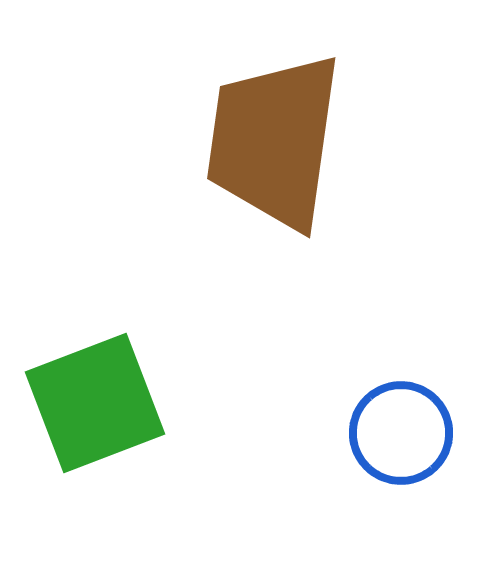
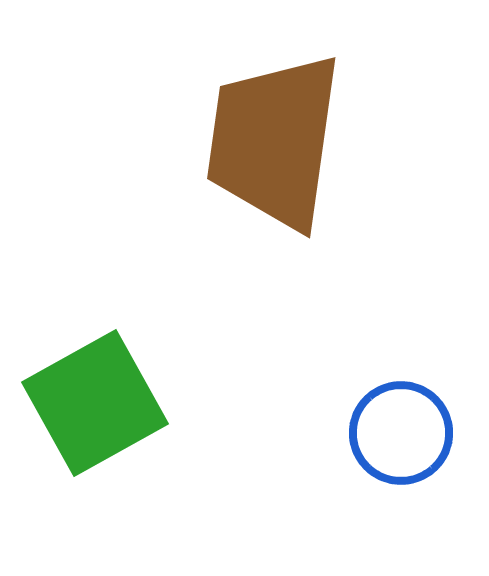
green square: rotated 8 degrees counterclockwise
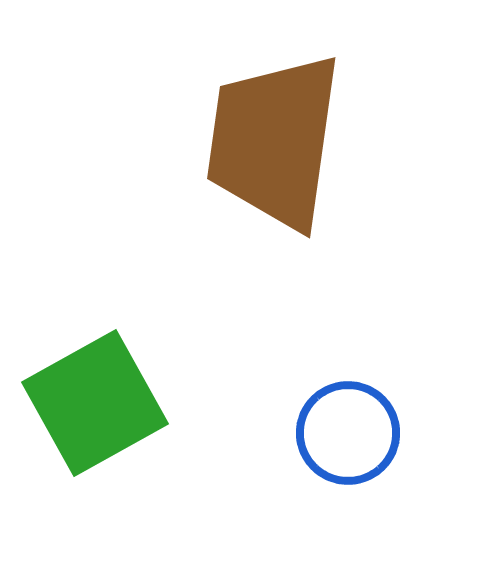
blue circle: moved 53 px left
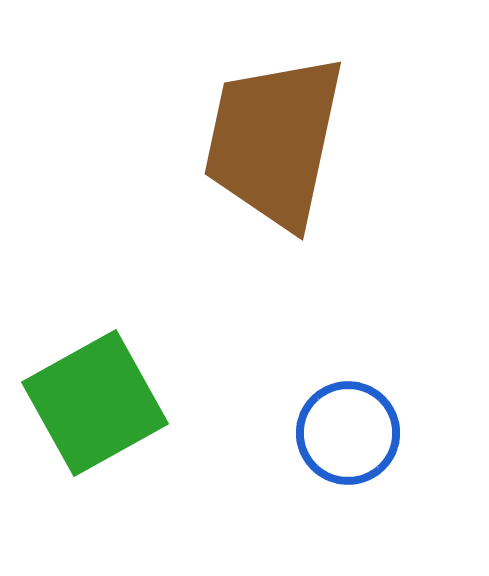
brown trapezoid: rotated 4 degrees clockwise
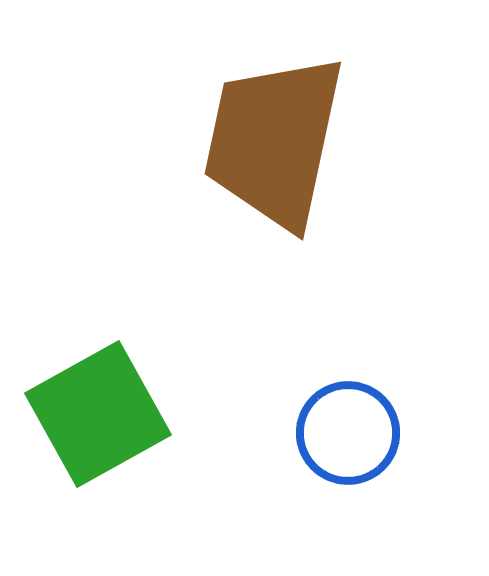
green square: moved 3 px right, 11 px down
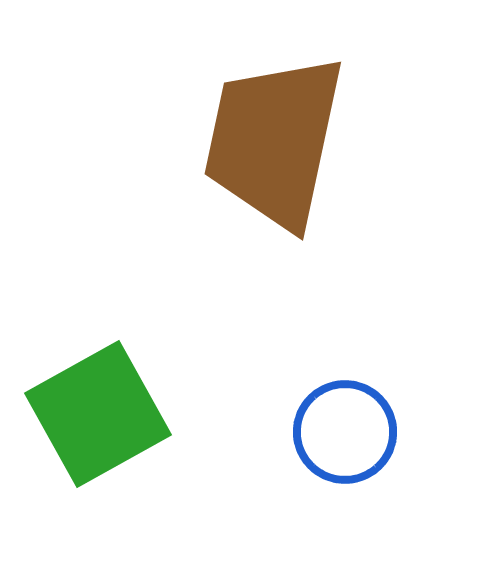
blue circle: moved 3 px left, 1 px up
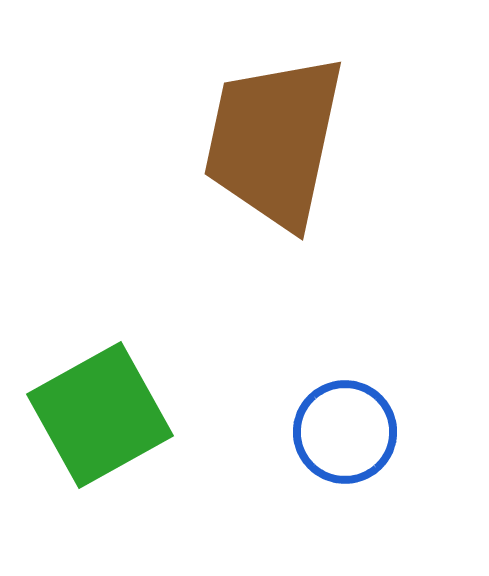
green square: moved 2 px right, 1 px down
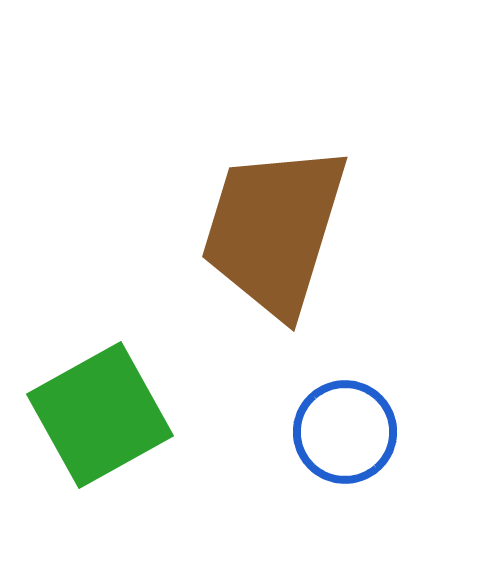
brown trapezoid: moved 89 px down; rotated 5 degrees clockwise
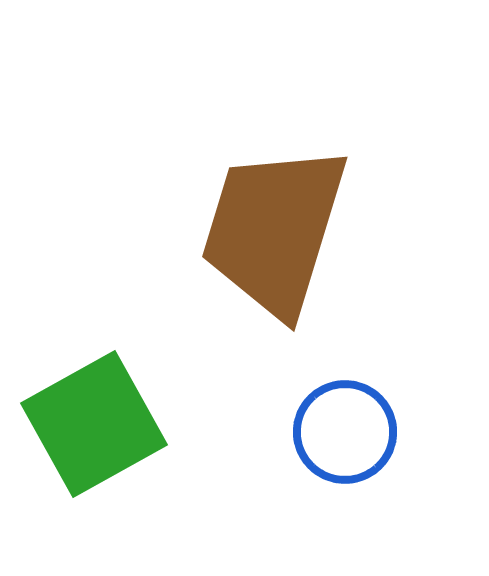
green square: moved 6 px left, 9 px down
